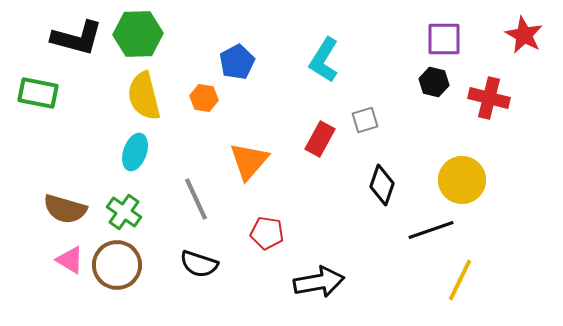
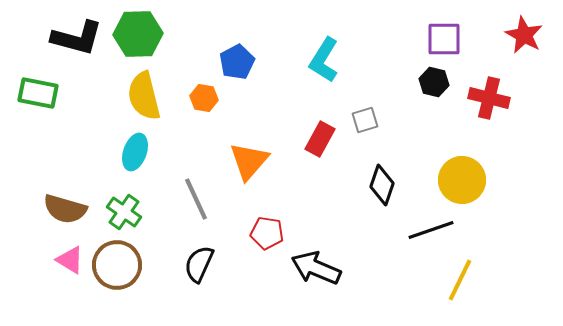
black semicircle: rotated 96 degrees clockwise
black arrow: moved 3 px left, 14 px up; rotated 147 degrees counterclockwise
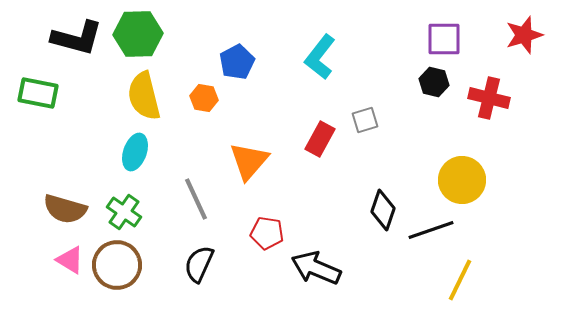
red star: rotated 27 degrees clockwise
cyan L-shape: moved 4 px left, 3 px up; rotated 6 degrees clockwise
black diamond: moved 1 px right, 25 px down
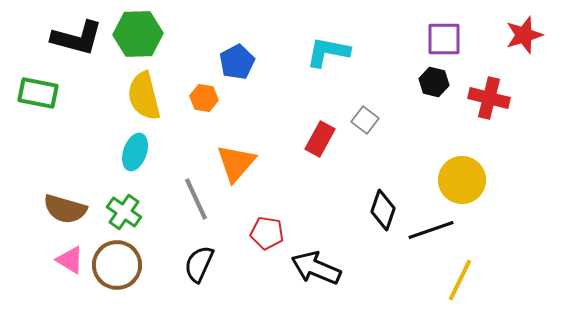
cyan L-shape: moved 8 px right, 5 px up; rotated 63 degrees clockwise
gray square: rotated 36 degrees counterclockwise
orange triangle: moved 13 px left, 2 px down
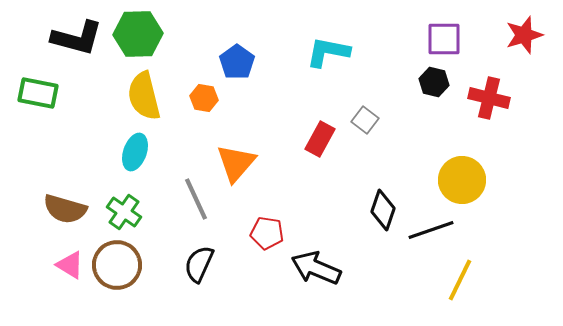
blue pentagon: rotated 8 degrees counterclockwise
pink triangle: moved 5 px down
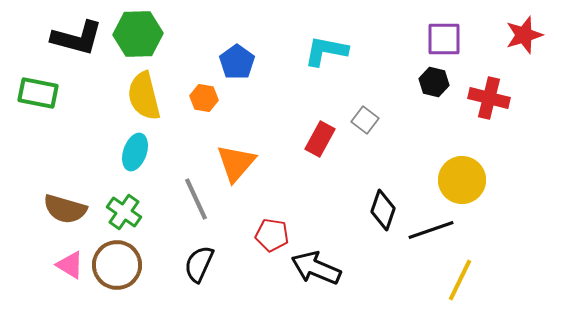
cyan L-shape: moved 2 px left, 1 px up
red pentagon: moved 5 px right, 2 px down
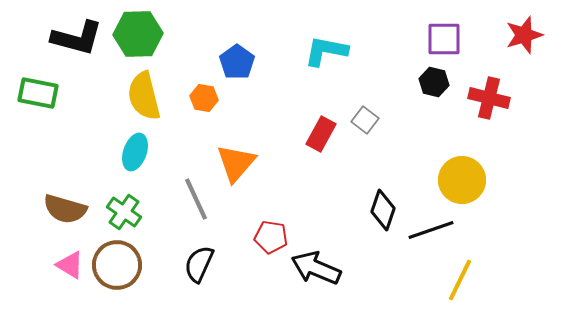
red rectangle: moved 1 px right, 5 px up
red pentagon: moved 1 px left, 2 px down
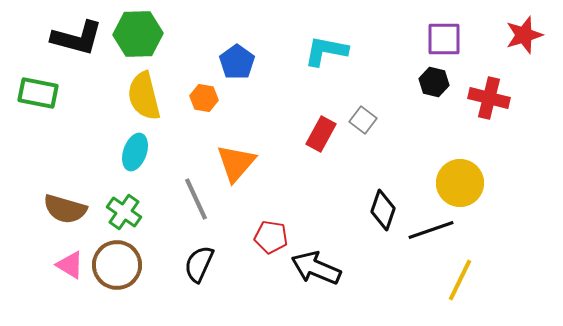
gray square: moved 2 px left
yellow circle: moved 2 px left, 3 px down
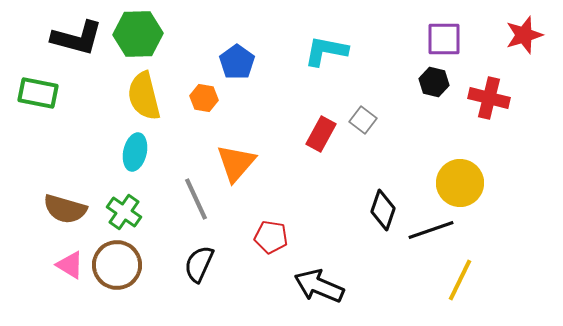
cyan ellipse: rotated 6 degrees counterclockwise
black arrow: moved 3 px right, 18 px down
